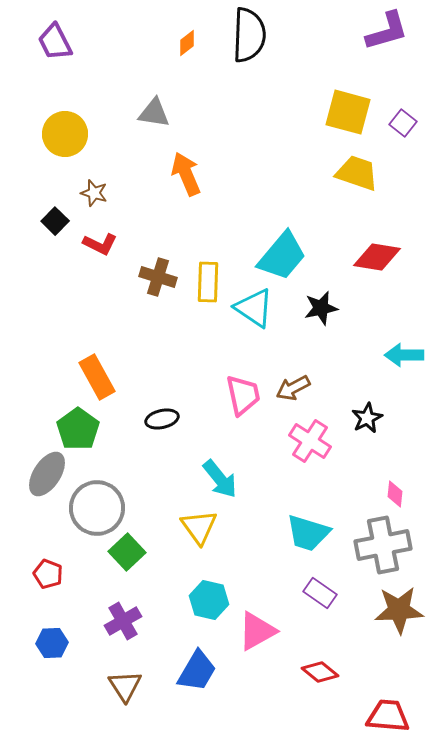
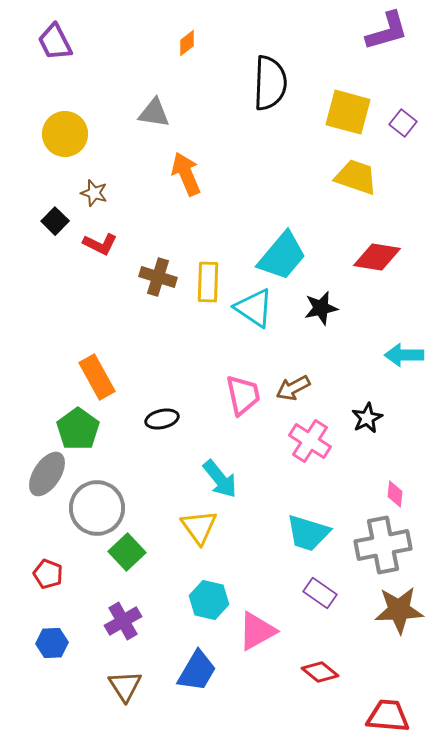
black semicircle at (249, 35): moved 21 px right, 48 px down
yellow trapezoid at (357, 173): moved 1 px left, 4 px down
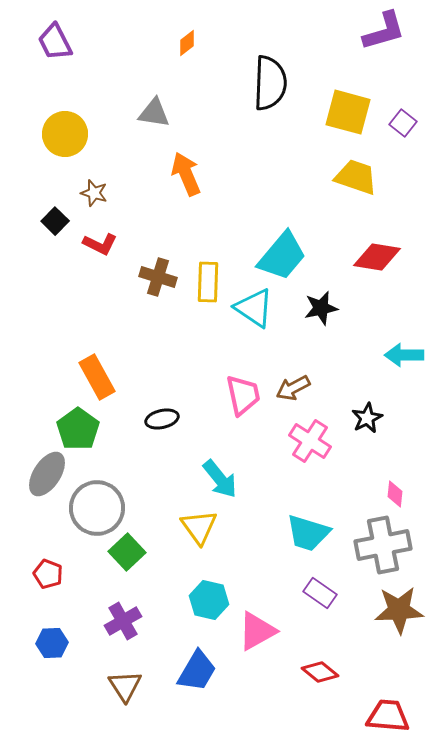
purple L-shape at (387, 31): moved 3 px left
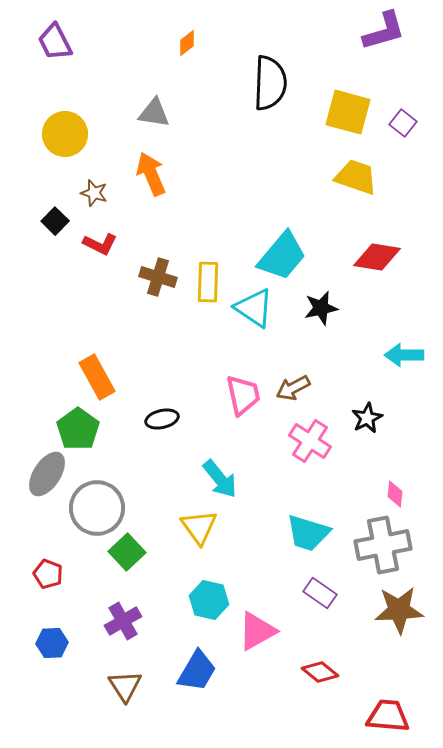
orange arrow at (186, 174): moved 35 px left
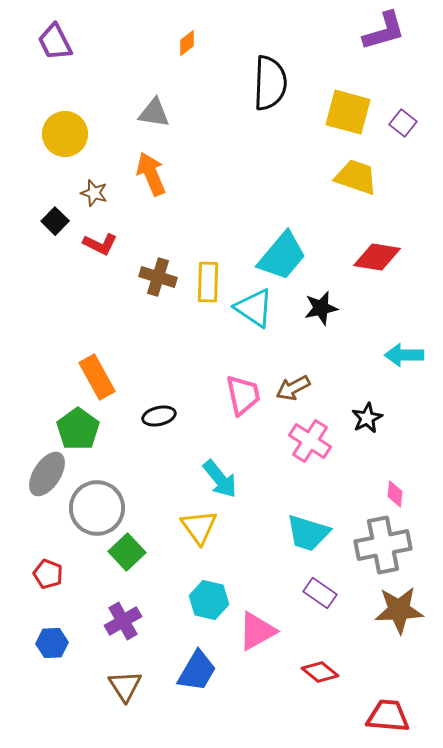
black ellipse at (162, 419): moved 3 px left, 3 px up
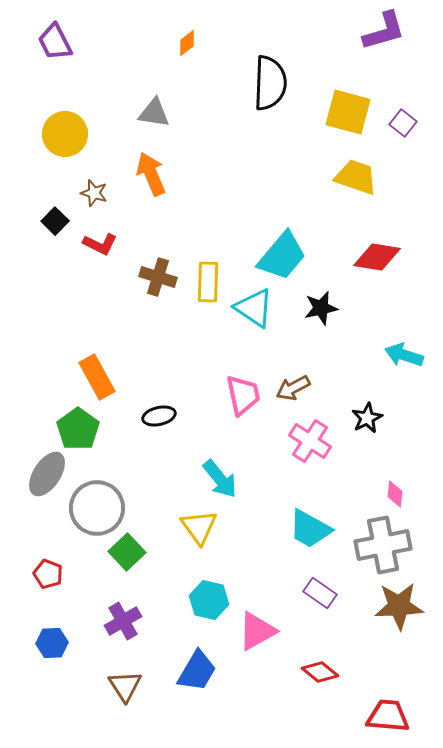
cyan arrow at (404, 355): rotated 18 degrees clockwise
cyan trapezoid at (308, 533): moved 2 px right, 4 px up; rotated 12 degrees clockwise
brown star at (399, 610): moved 4 px up
